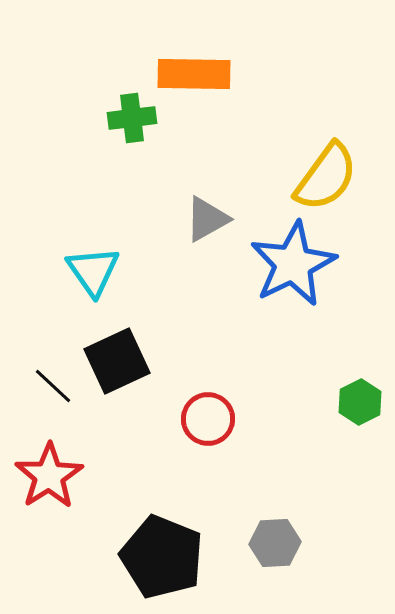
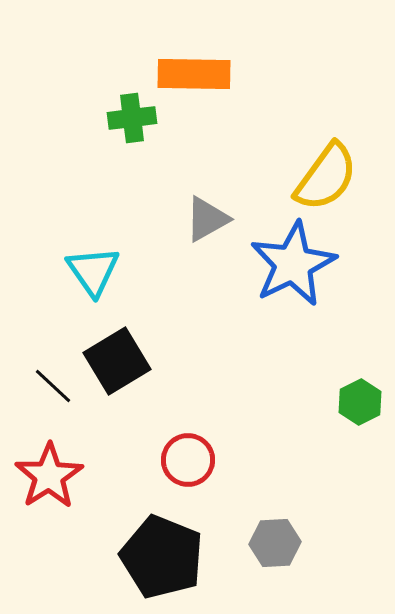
black square: rotated 6 degrees counterclockwise
red circle: moved 20 px left, 41 px down
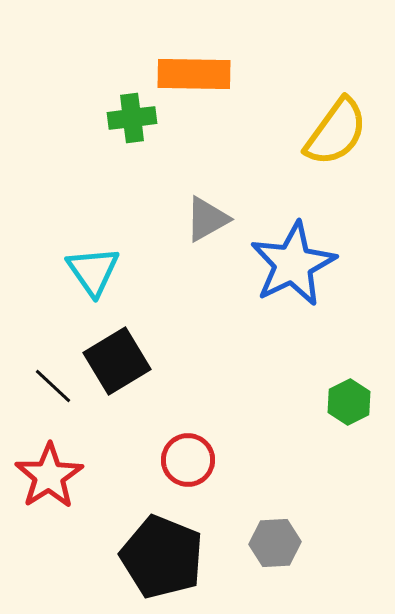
yellow semicircle: moved 10 px right, 45 px up
green hexagon: moved 11 px left
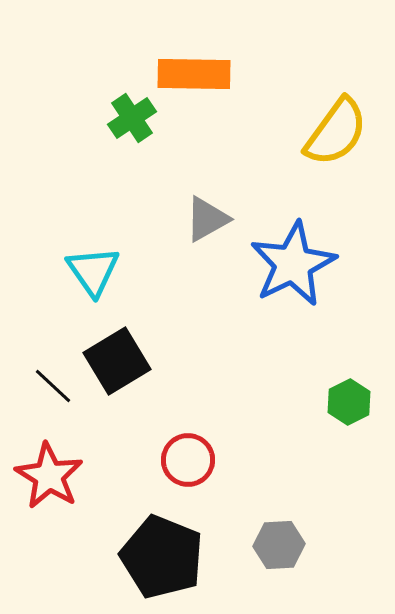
green cross: rotated 27 degrees counterclockwise
red star: rotated 8 degrees counterclockwise
gray hexagon: moved 4 px right, 2 px down
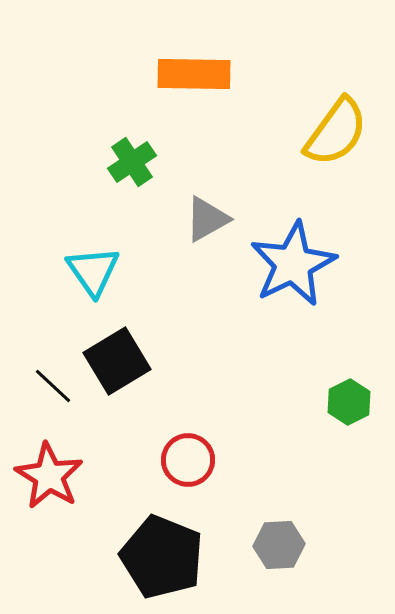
green cross: moved 44 px down
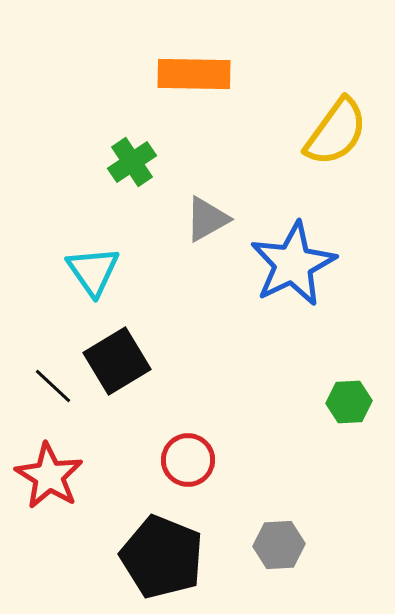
green hexagon: rotated 24 degrees clockwise
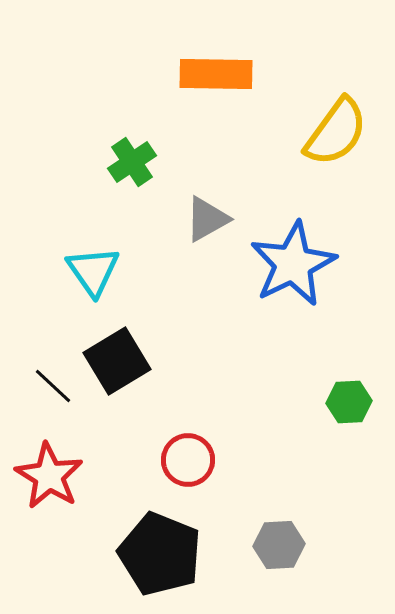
orange rectangle: moved 22 px right
black pentagon: moved 2 px left, 3 px up
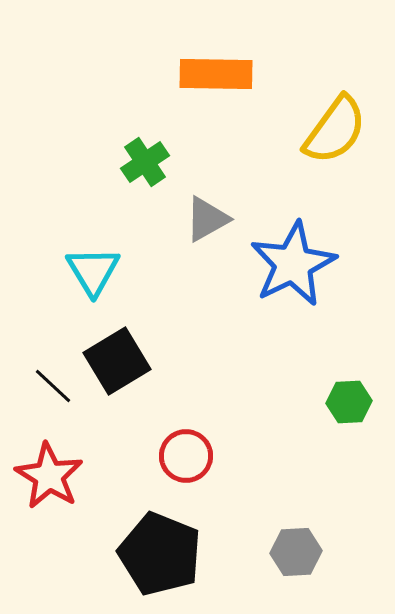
yellow semicircle: moved 1 px left, 2 px up
green cross: moved 13 px right
cyan triangle: rotated 4 degrees clockwise
red circle: moved 2 px left, 4 px up
gray hexagon: moved 17 px right, 7 px down
